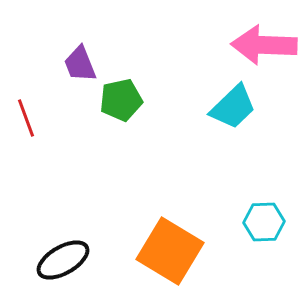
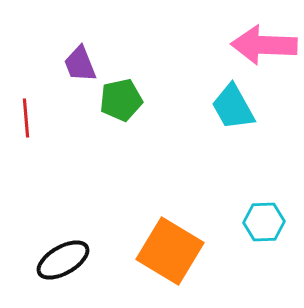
cyan trapezoid: rotated 105 degrees clockwise
red line: rotated 15 degrees clockwise
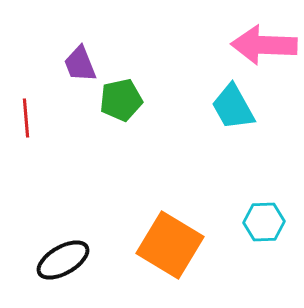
orange square: moved 6 px up
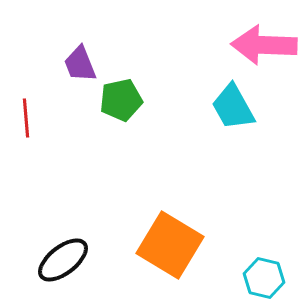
cyan hexagon: moved 56 px down; rotated 15 degrees clockwise
black ellipse: rotated 8 degrees counterclockwise
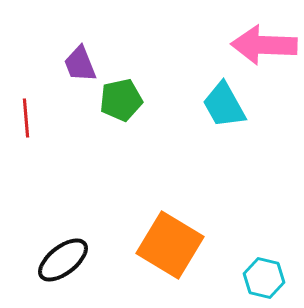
cyan trapezoid: moved 9 px left, 2 px up
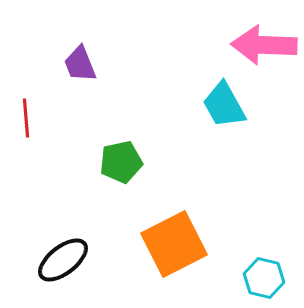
green pentagon: moved 62 px down
orange square: moved 4 px right, 1 px up; rotated 32 degrees clockwise
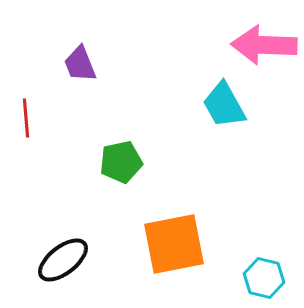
orange square: rotated 16 degrees clockwise
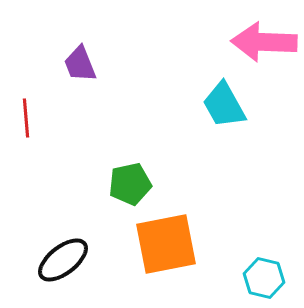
pink arrow: moved 3 px up
green pentagon: moved 9 px right, 22 px down
orange square: moved 8 px left
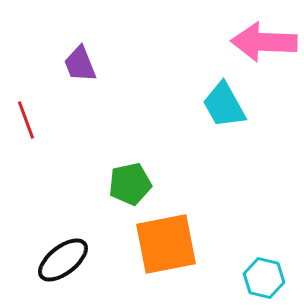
red line: moved 2 px down; rotated 15 degrees counterclockwise
